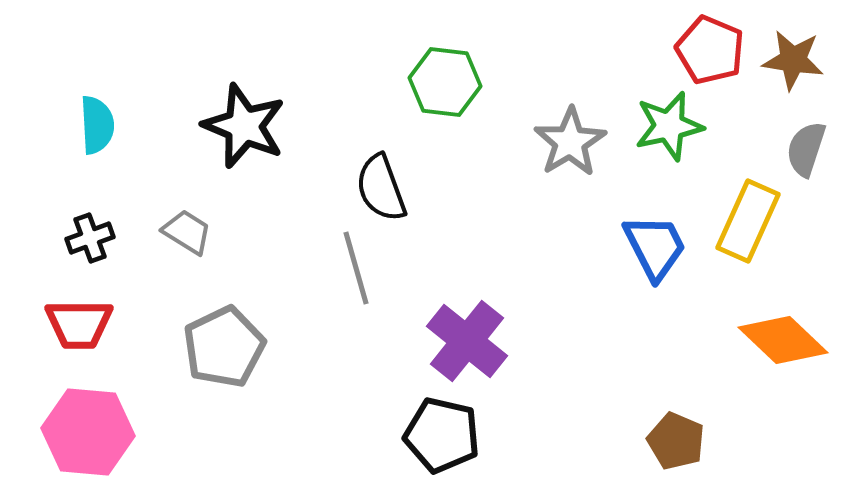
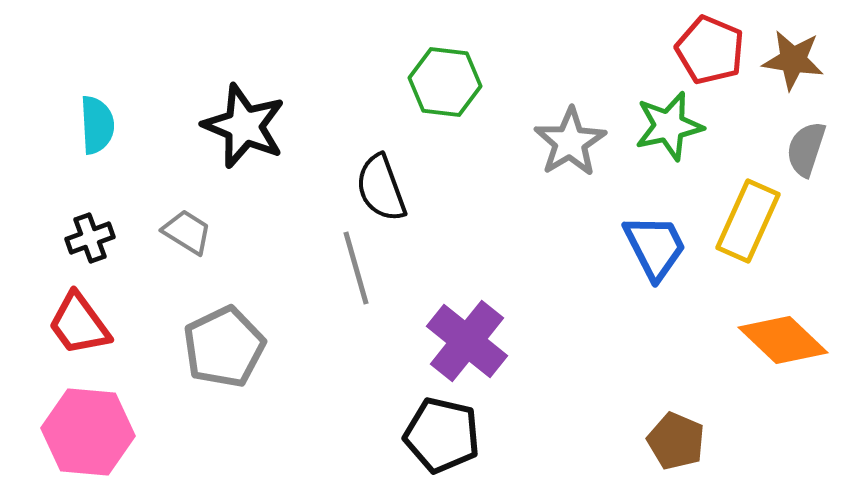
red trapezoid: rotated 54 degrees clockwise
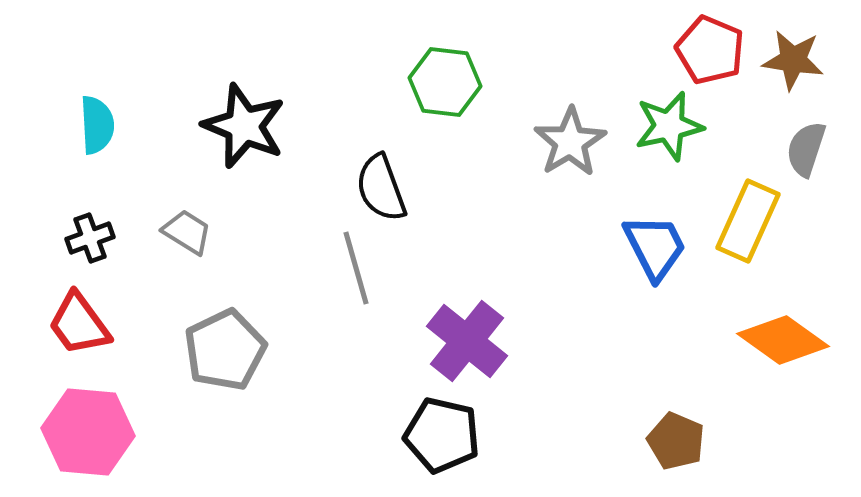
orange diamond: rotated 8 degrees counterclockwise
gray pentagon: moved 1 px right, 3 px down
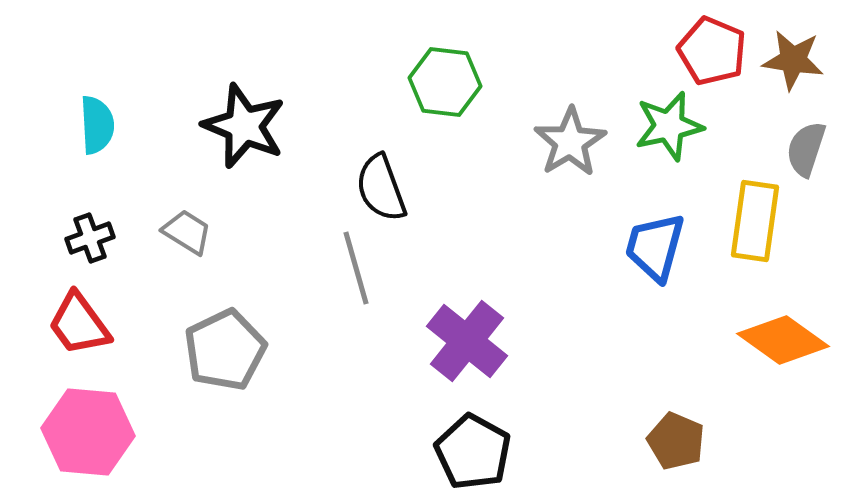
red pentagon: moved 2 px right, 1 px down
yellow rectangle: moved 7 px right; rotated 16 degrees counterclockwise
blue trapezoid: rotated 138 degrees counterclockwise
black pentagon: moved 31 px right, 17 px down; rotated 16 degrees clockwise
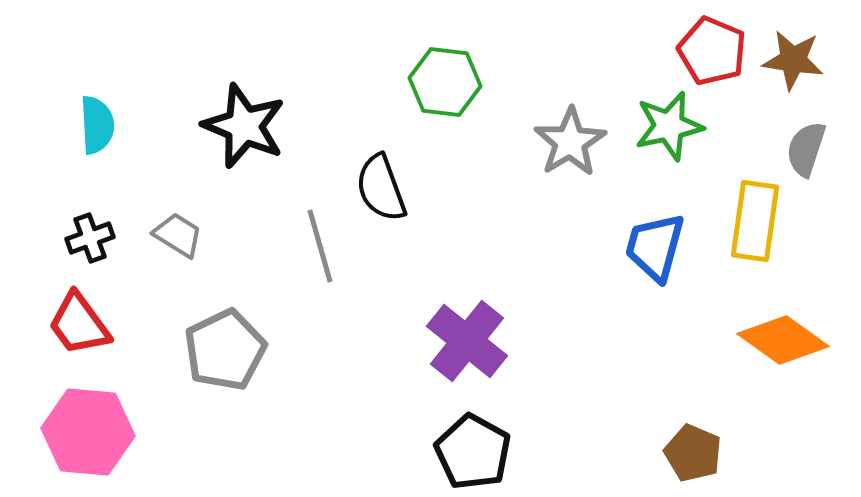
gray trapezoid: moved 9 px left, 3 px down
gray line: moved 36 px left, 22 px up
brown pentagon: moved 17 px right, 12 px down
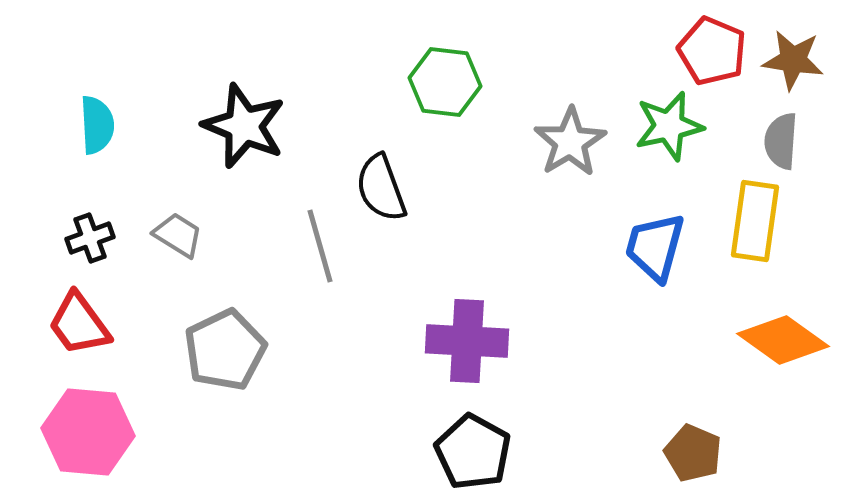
gray semicircle: moved 25 px left, 8 px up; rotated 14 degrees counterclockwise
purple cross: rotated 36 degrees counterclockwise
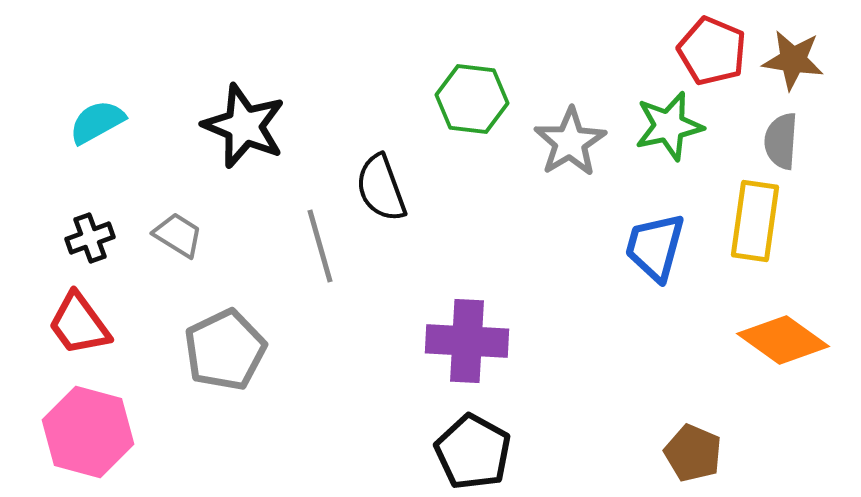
green hexagon: moved 27 px right, 17 px down
cyan semicircle: moved 3 px up; rotated 116 degrees counterclockwise
pink hexagon: rotated 10 degrees clockwise
